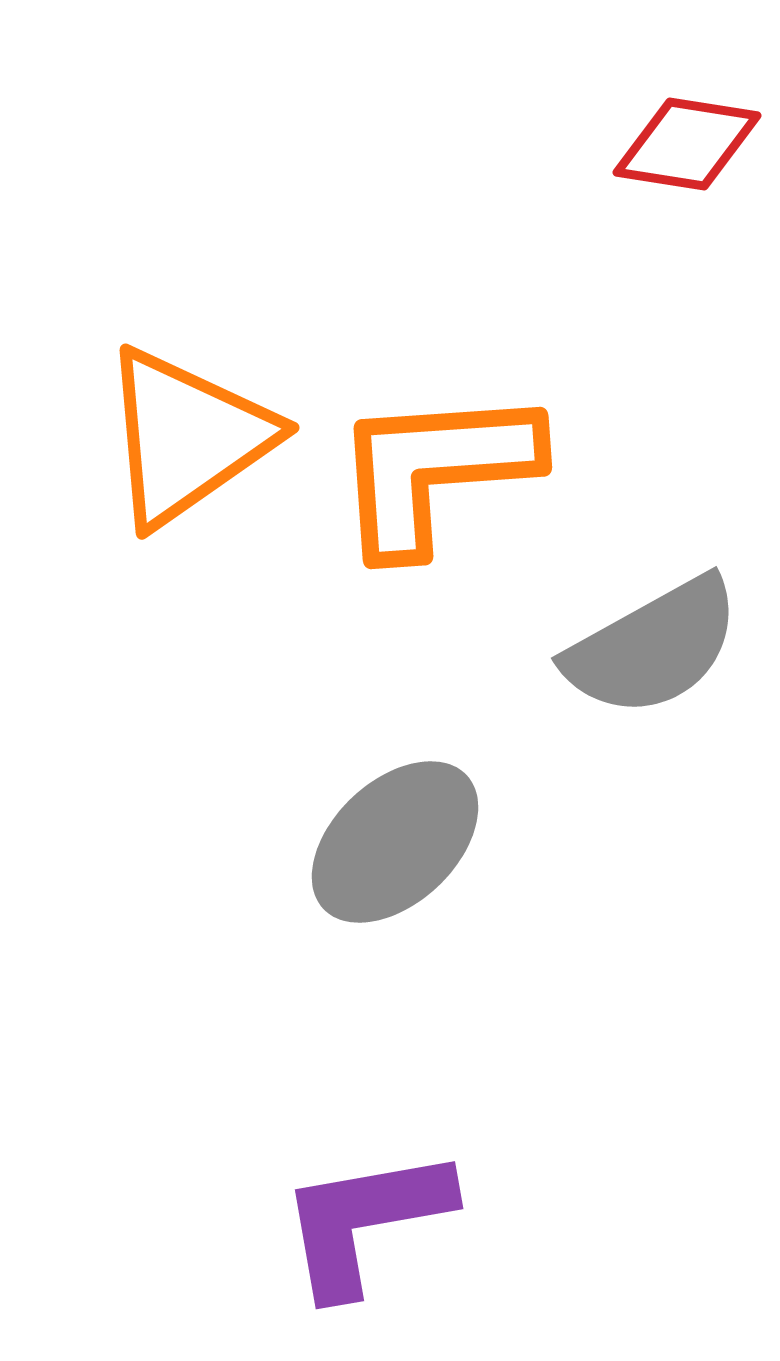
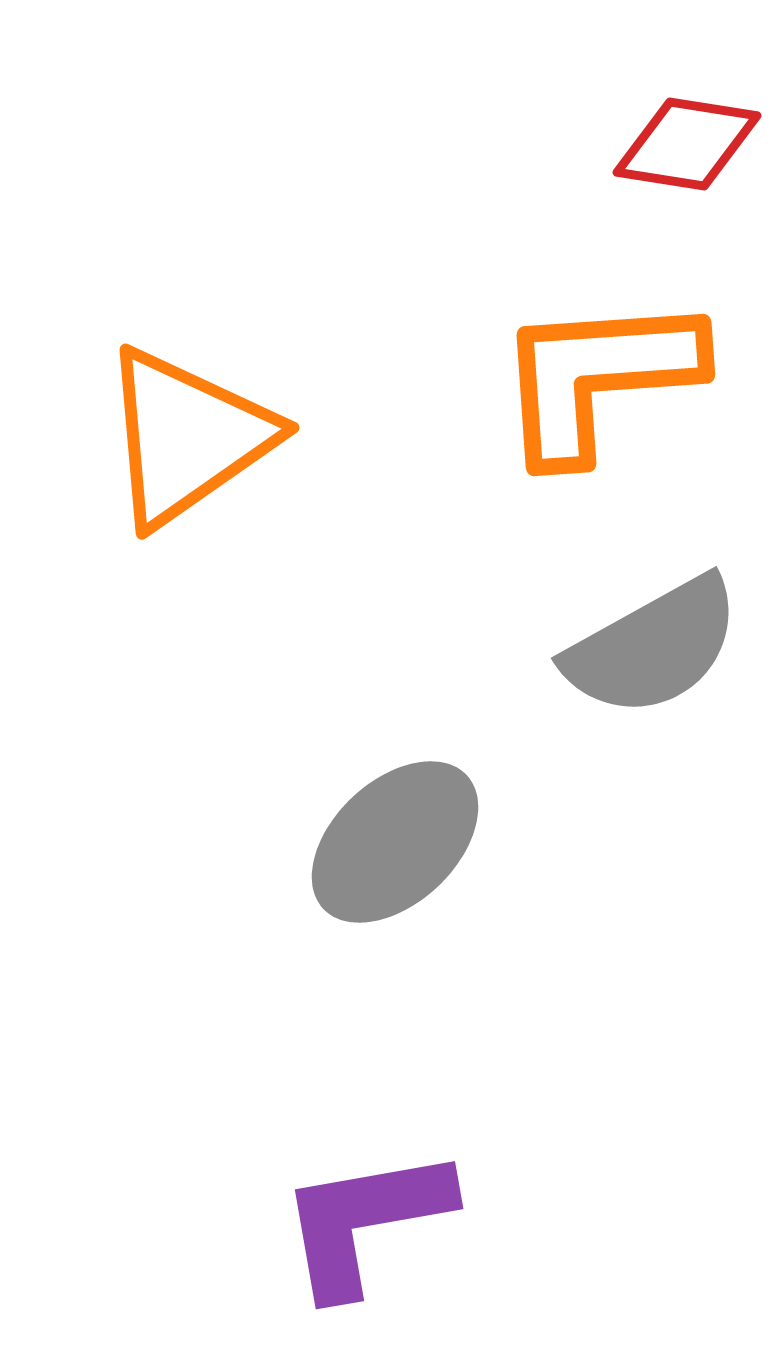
orange L-shape: moved 163 px right, 93 px up
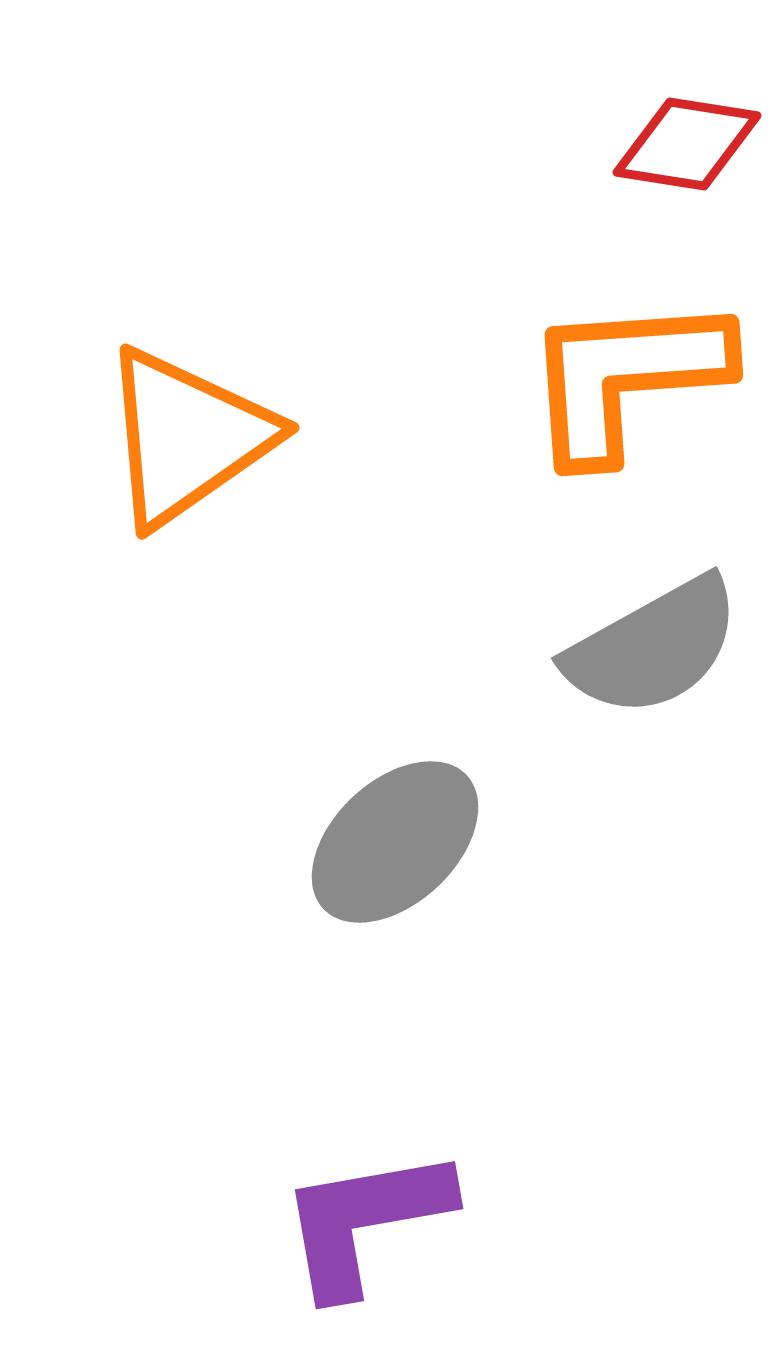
orange L-shape: moved 28 px right
